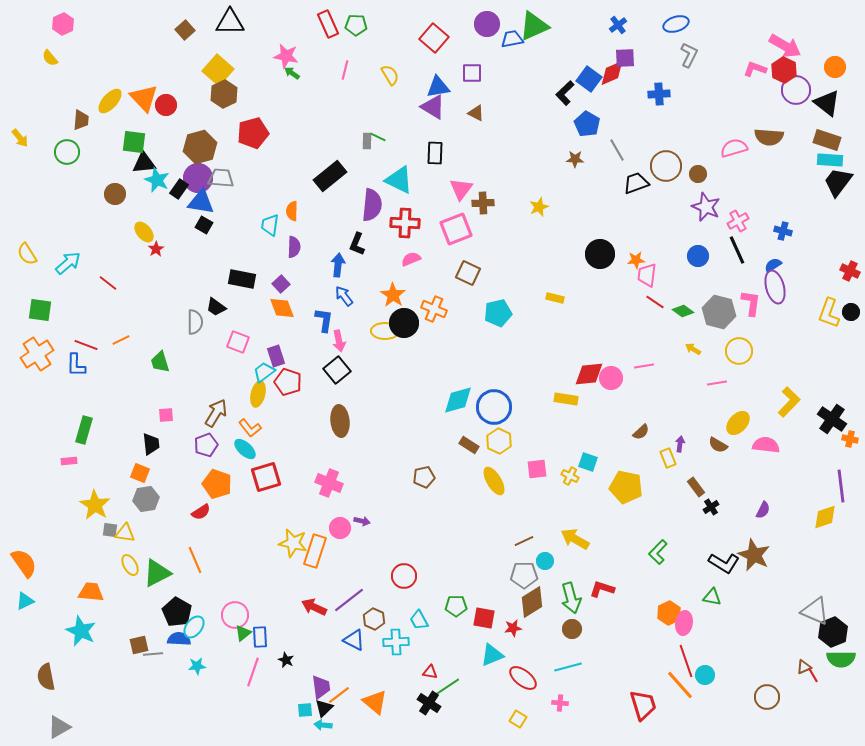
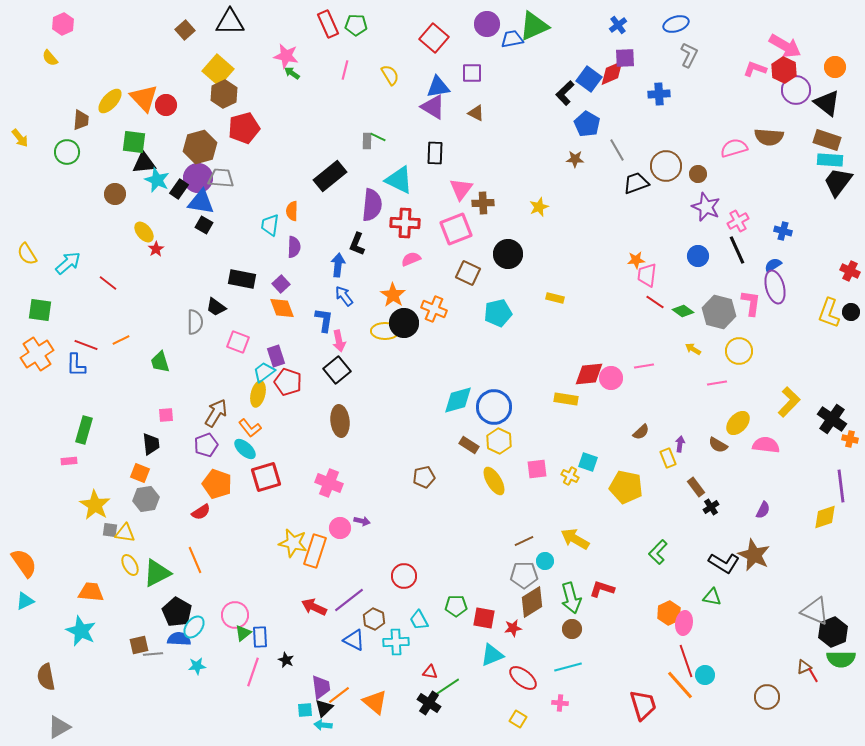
red pentagon at (253, 133): moved 9 px left, 5 px up
black circle at (600, 254): moved 92 px left
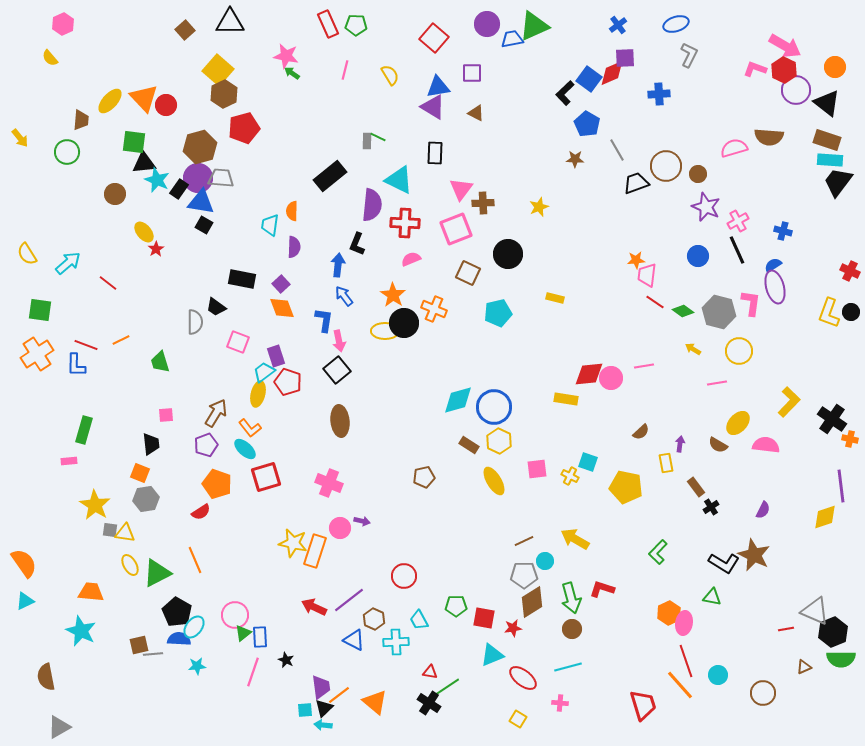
yellow rectangle at (668, 458): moved 2 px left, 5 px down; rotated 12 degrees clockwise
cyan circle at (705, 675): moved 13 px right
red line at (813, 675): moved 27 px left, 46 px up; rotated 70 degrees counterclockwise
brown circle at (767, 697): moved 4 px left, 4 px up
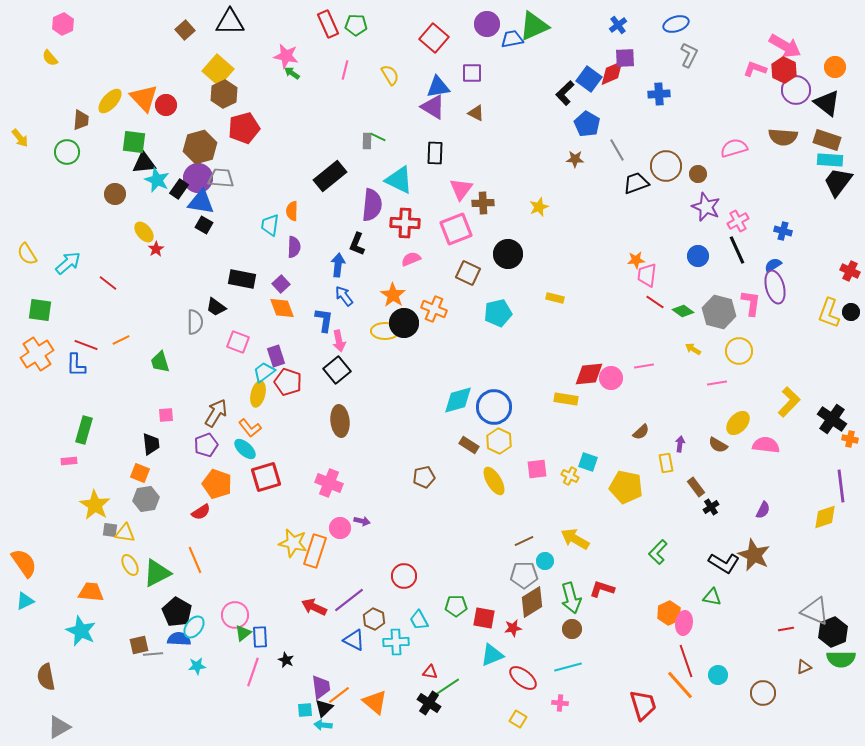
brown semicircle at (769, 137): moved 14 px right
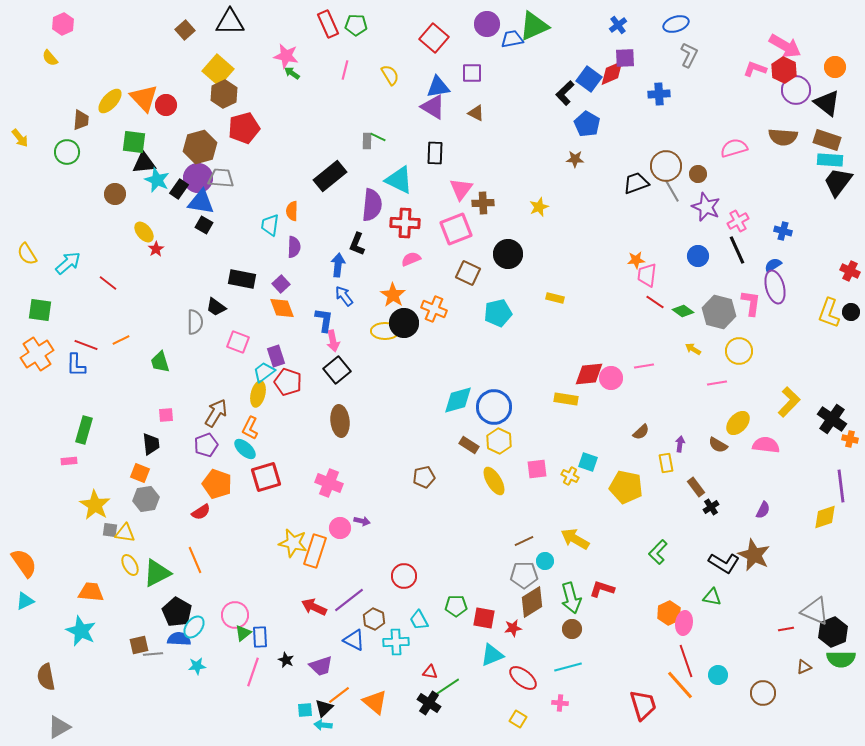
gray line at (617, 150): moved 55 px right, 41 px down
pink arrow at (339, 341): moved 6 px left
orange L-shape at (250, 428): rotated 65 degrees clockwise
purple trapezoid at (321, 687): moved 21 px up; rotated 80 degrees clockwise
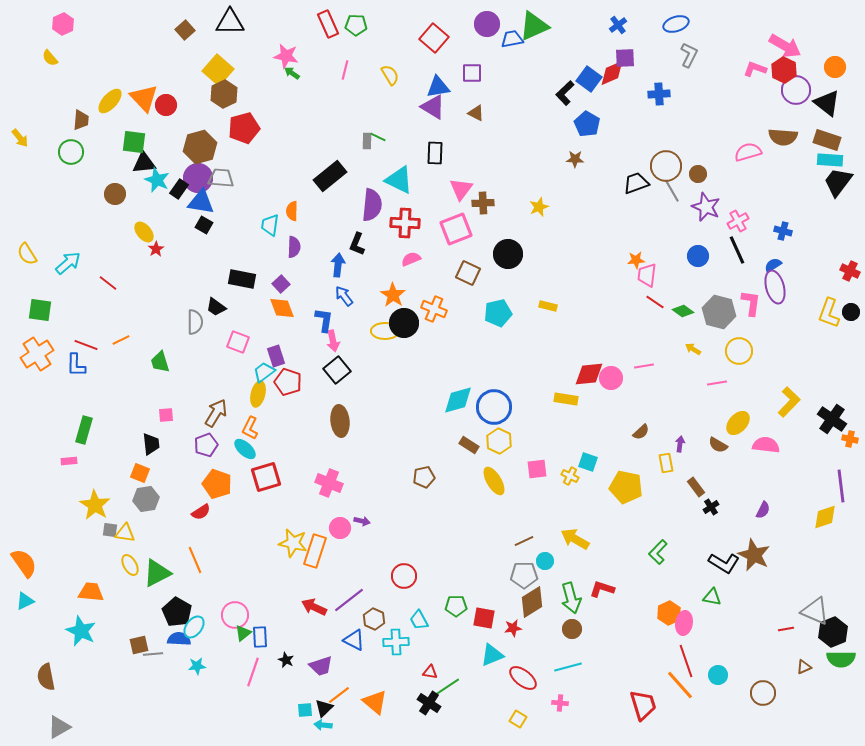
pink semicircle at (734, 148): moved 14 px right, 4 px down
green circle at (67, 152): moved 4 px right
yellow rectangle at (555, 298): moved 7 px left, 8 px down
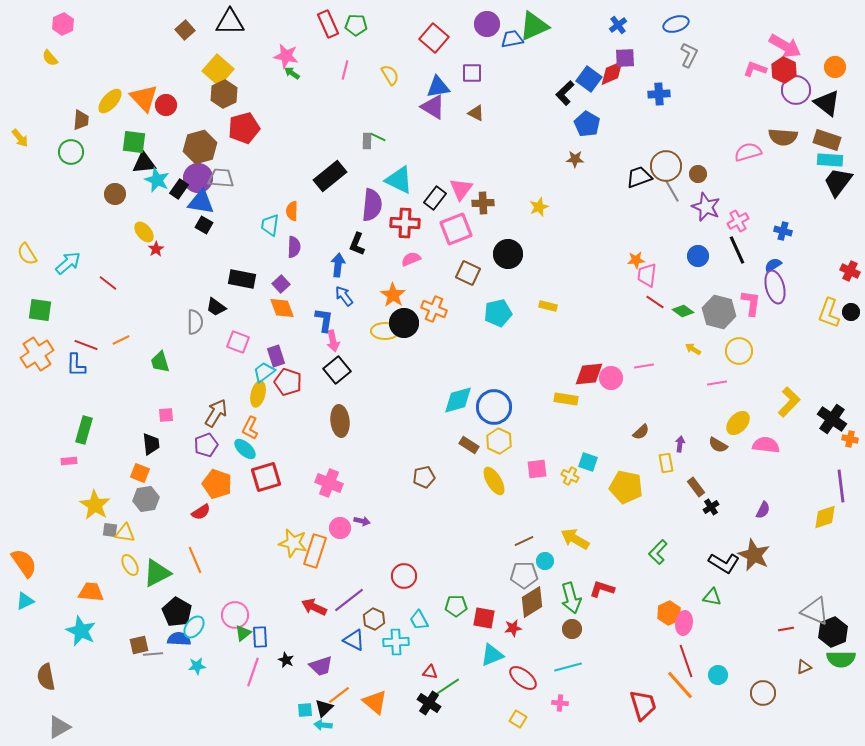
black rectangle at (435, 153): moved 45 px down; rotated 35 degrees clockwise
black trapezoid at (636, 183): moved 3 px right, 6 px up
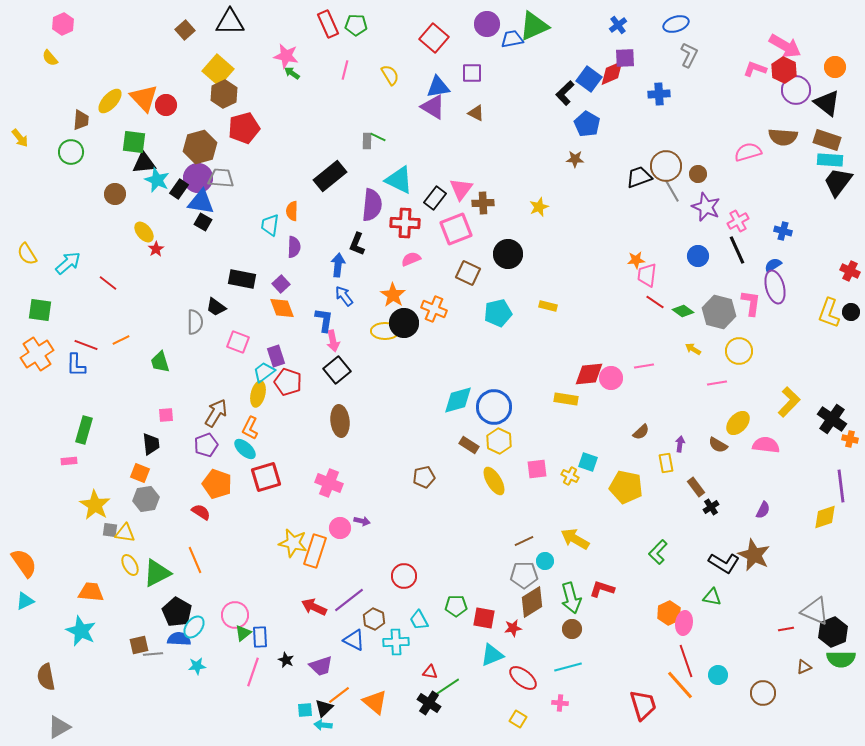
black square at (204, 225): moved 1 px left, 3 px up
red semicircle at (201, 512): rotated 114 degrees counterclockwise
